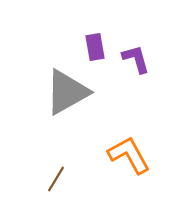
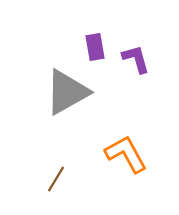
orange L-shape: moved 3 px left, 1 px up
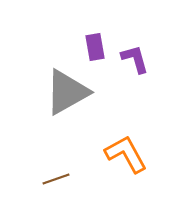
purple L-shape: moved 1 px left
brown line: rotated 40 degrees clockwise
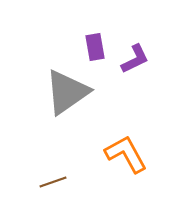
purple L-shape: rotated 80 degrees clockwise
gray triangle: rotated 6 degrees counterclockwise
brown line: moved 3 px left, 3 px down
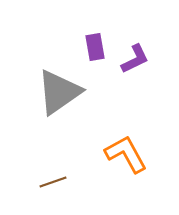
gray triangle: moved 8 px left
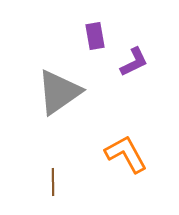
purple rectangle: moved 11 px up
purple L-shape: moved 1 px left, 3 px down
brown line: rotated 72 degrees counterclockwise
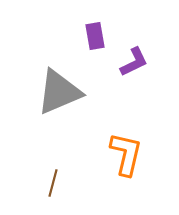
gray triangle: rotated 12 degrees clockwise
orange L-shape: rotated 42 degrees clockwise
brown line: moved 1 px down; rotated 16 degrees clockwise
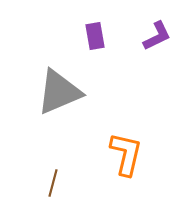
purple L-shape: moved 23 px right, 26 px up
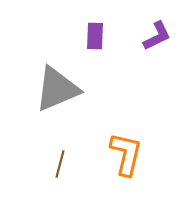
purple rectangle: rotated 12 degrees clockwise
gray triangle: moved 2 px left, 3 px up
brown line: moved 7 px right, 19 px up
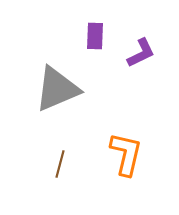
purple L-shape: moved 16 px left, 17 px down
